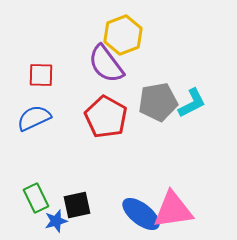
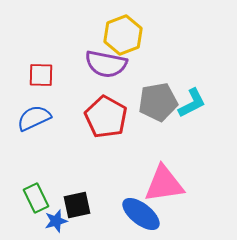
purple semicircle: rotated 42 degrees counterclockwise
pink triangle: moved 9 px left, 26 px up
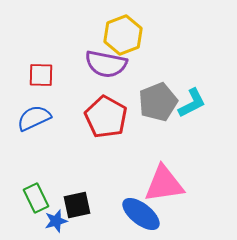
gray pentagon: rotated 12 degrees counterclockwise
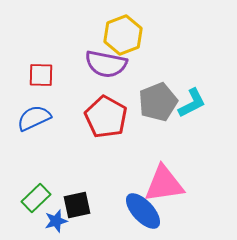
green rectangle: rotated 72 degrees clockwise
blue ellipse: moved 2 px right, 3 px up; rotated 9 degrees clockwise
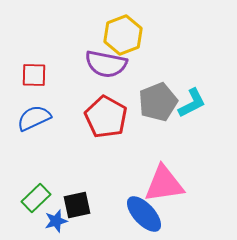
red square: moved 7 px left
blue ellipse: moved 1 px right, 3 px down
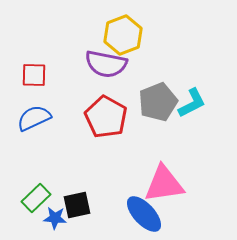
blue star: moved 1 px left, 3 px up; rotated 20 degrees clockwise
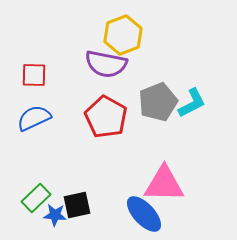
pink triangle: rotated 9 degrees clockwise
blue star: moved 3 px up
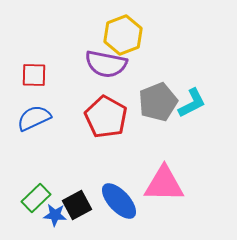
black square: rotated 16 degrees counterclockwise
blue ellipse: moved 25 px left, 13 px up
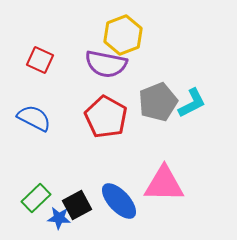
red square: moved 6 px right, 15 px up; rotated 24 degrees clockwise
blue semicircle: rotated 52 degrees clockwise
blue star: moved 4 px right, 3 px down
